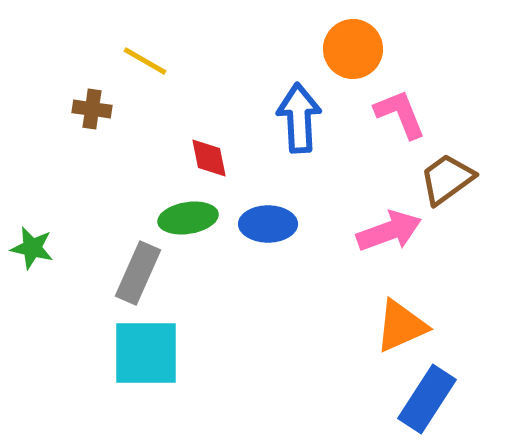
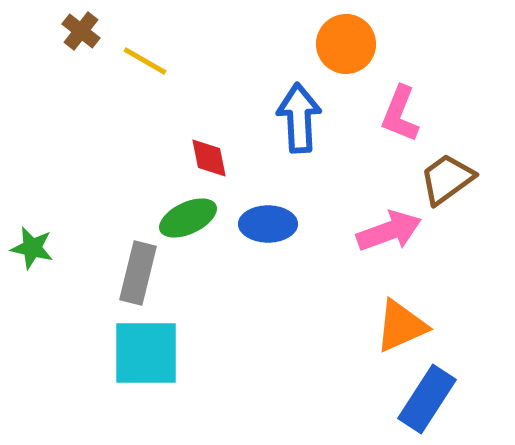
orange circle: moved 7 px left, 5 px up
brown cross: moved 11 px left, 78 px up; rotated 30 degrees clockwise
pink L-shape: rotated 136 degrees counterclockwise
green ellipse: rotated 16 degrees counterclockwise
gray rectangle: rotated 10 degrees counterclockwise
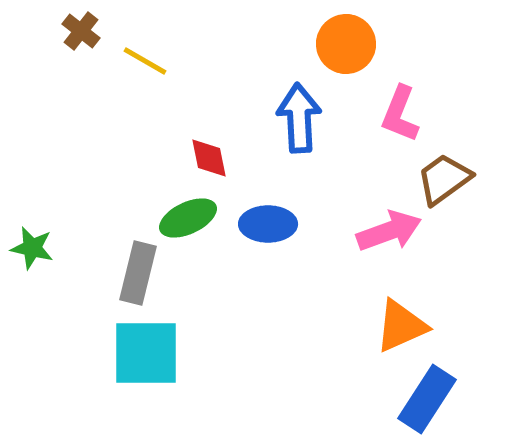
brown trapezoid: moved 3 px left
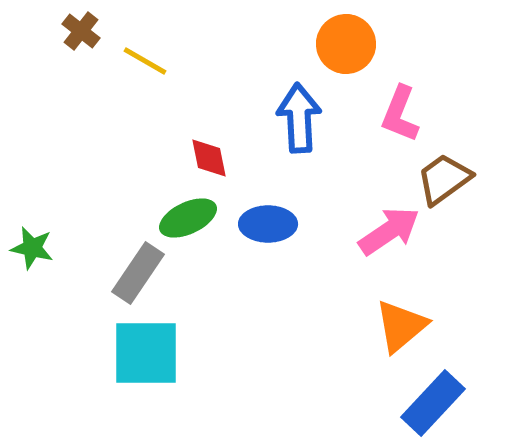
pink arrow: rotated 14 degrees counterclockwise
gray rectangle: rotated 20 degrees clockwise
orange triangle: rotated 16 degrees counterclockwise
blue rectangle: moved 6 px right, 4 px down; rotated 10 degrees clockwise
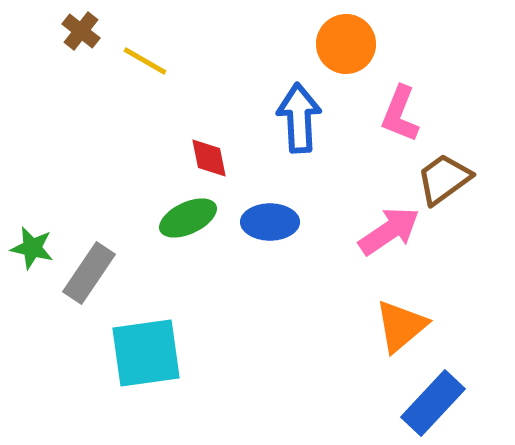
blue ellipse: moved 2 px right, 2 px up
gray rectangle: moved 49 px left
cyan square: rotated 8 degrees counterclockwise
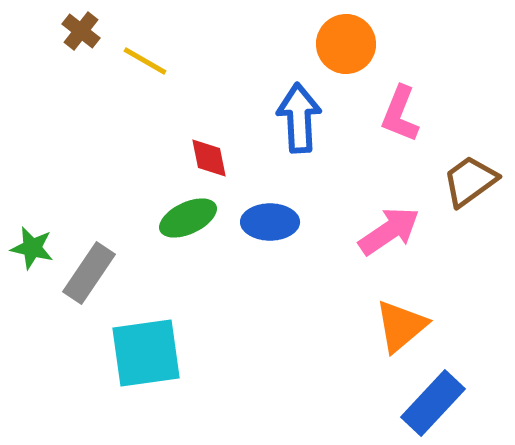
brown trapezoid: moved 26 px right, 2 px down
